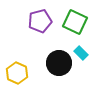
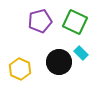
black circle: moved 1 px up
yellow hexagon: moved 3 px right, 4 px up
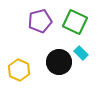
yellow hexagon: moved 1 px left, 1 px down
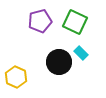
yellow hexagon: moved 3 px left, 7 px down
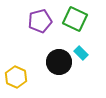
green square: moved 3 px up
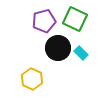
purple pentagon: moved 4 px right
black circle: moved 1 px left, 14 px up
yellow hexagon: moved 16 px right, 2 px down
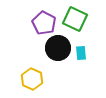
purple pentagon: moved 2 px down; rotated 30 degrees counterclockwise
cyan rectangle: rotated 40 degrees clockwise
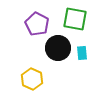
green square: rotated 15 degrees counterclockwise
purple pentagon: moved 7 px left, 1 px down
cyan rectangle: moved 1 px right
